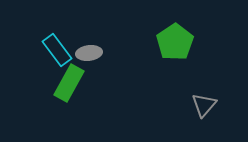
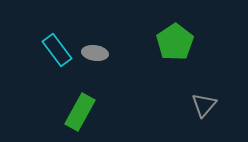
gray ellipse: moved 6 px right; rotated 15 degrees clockwise
green rectangle: moved 11 px right, 29 px down
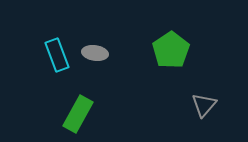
green pentagon: moved 4 px left, 8 px down
cyan rectangle: moved 5 px down; rotated 16 degrees clockwise
green rectangle: moved 2 px left, 2 px down
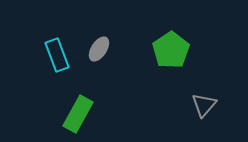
gray ellipse: moved 4 px right, 4 px up; rotated 65 degrees counterclockwise
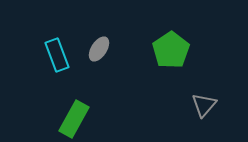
green rectangle: moved 4 px left, 5 px down
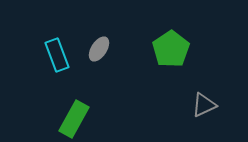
green pentagon: moved 1 px up
gray triangle: rotated 24 degrees clockwise
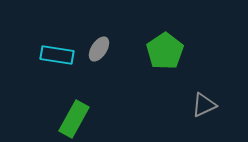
green pentagon: moved 6 px left, 2 px down
cyan rectangle: rotated 60 degrees counterclockwise
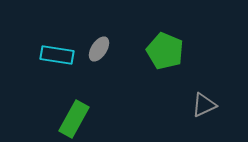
green pentagon: rotated 15 degrees counterclockwise
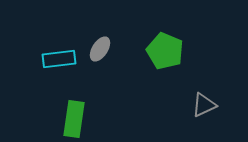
gray ellipse: moved 1 px right
cyan rectangle: moved 2 px right, 4 px down; rotated 16 degrees counterclockwise
green rectangle: rotated 21 degrees counterclockwise
